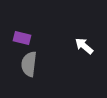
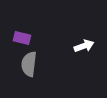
white arrow: rotated 120 degrees clockwise
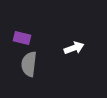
white arrow: moved 10 px left, 2 px down
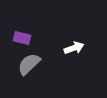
gray semicircle: rotated 40 degrees clockwise
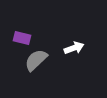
gray semicircle: moved 7 px right, 4 px up
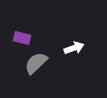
gray semicircle: moved 3 px down
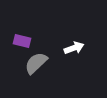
purple rectangle: moved 3 px down
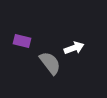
gray semicircle: moved 14 px right; rotated 95 degrees clockwise
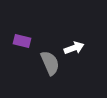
gray semicircle: rotated 15 degrees clockwise
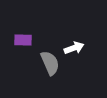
purple rectangle: moved 1 px right, 1 px up; rotated 12 degrees counterclockwise
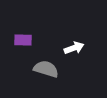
gray semicircle: moved 4 px left, 6 px down; rotated 50 degrees counterclockwise
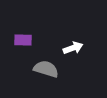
white arrow: moved 1 px left
